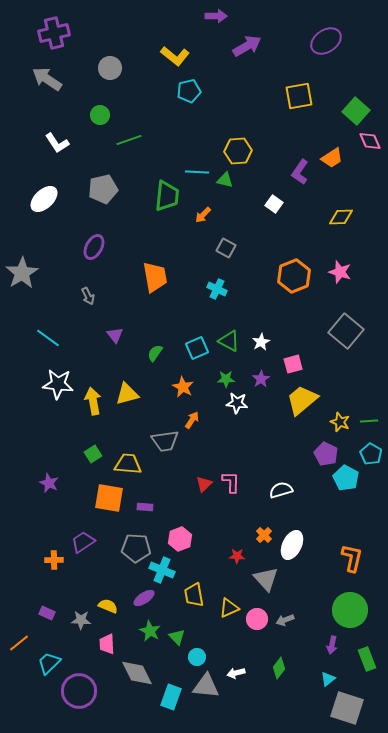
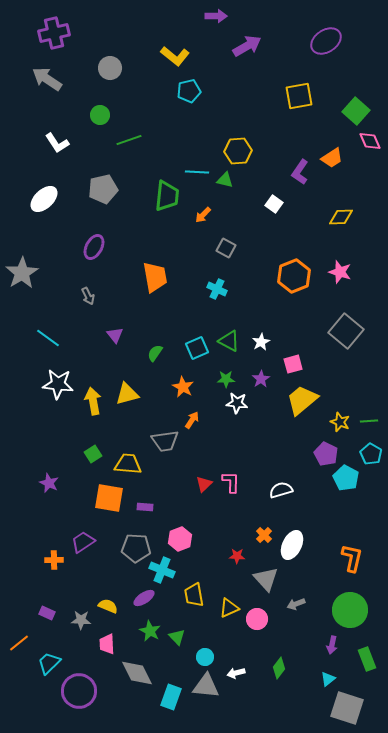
gray arrow at (285, 620): moved 11 px right, 16 px up
cyan circle at (197, 657): moved 8 px right
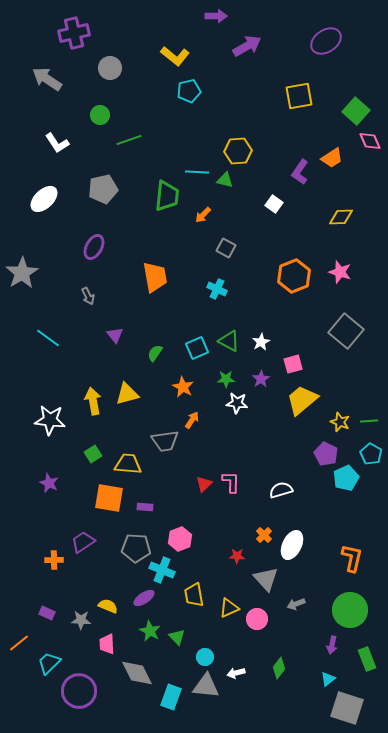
purple cross at (54, 33): moved 20 px right
white star at (58, 384): moved 8 px left, 36 px down
cyan pentagon at (346, 478): rotated 20 degrees clockwise
